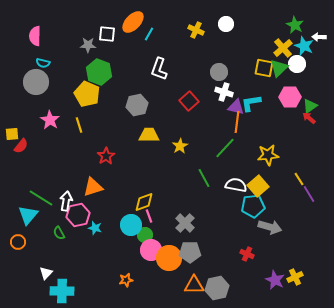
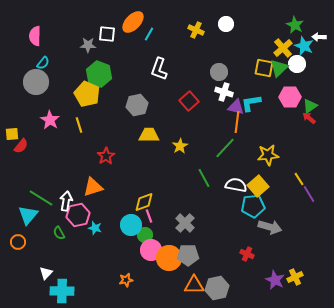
cyan semicircle at (43, 63): rotated 64 degrees counterclockwise
green hexagon at (99, 72): moved 2 px down
gray pentagon at (190, 252): moved 2 px left, 3 px down
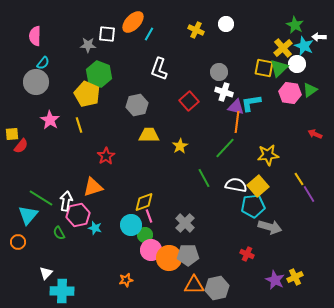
pink hexagon at (290, 97): moved 4 px up; rotated 10 degrees clockwise
green triangle at (310, 106): moved 16 px up
red arrow at (309, 118): moved 6 px right, 16 px down; rotated 16 degrees counterclockwise
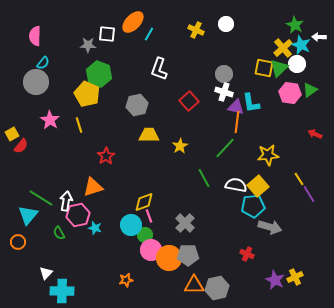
cyan star at (304, 46): moved 3 px left, 1 px up
gray circle at (219, 72): moved 5 px right, 2 px down
cyan L-shape at (251, 103): rotated 90 degrees counterclockwise
yellow square at (12, 134): rotated 24 degrees counterclockwise
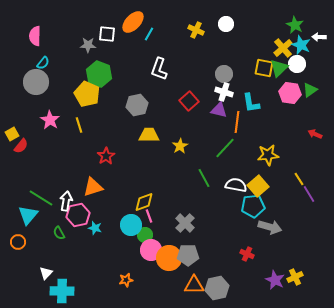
purple triangle at (236, 107): moved 17 px left, 3 px down
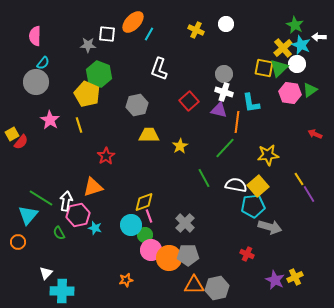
red semicircle at (21, 146): moved 4 px up
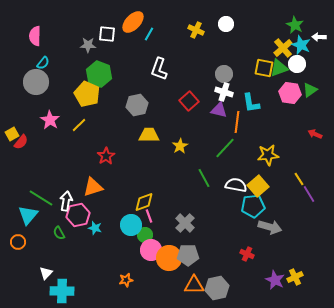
green triangle at (279, 68): rotated 24 degrees clockwise
yellow line at (79, 125): rotated 63 degrees clockwise
